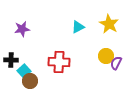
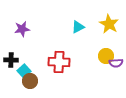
purple semicircle: rotated 120 degrees counterclockwise
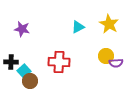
purple star: rotated 21 degrees clockwise
black cross: moved 2 px down
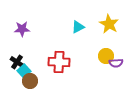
purple star: rotated 14 degrees counterclockwise
black cross: moved 6 px right; rotated 32 degrees clockwise
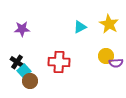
cyan triangle: moved 2 px right
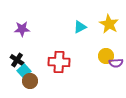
black cross: moved 2 px up
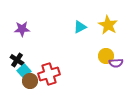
yellow star: moved 1 px left, 1 px down
red cross: moved 10 px left, 12 px down; rotated 20 degrees counterclockwise
